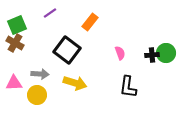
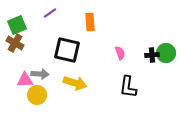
orange rectangle: rotated 42 degrees counterclockwise
black square: rotated 24 degrees counterclockwise
pink triangle: moved 11 px right, 3 px up
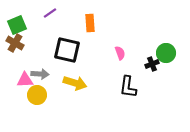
orange rectangle: moved 1 px down
black cross: moved 9 px down; rotated 16 degrees counterclockwise
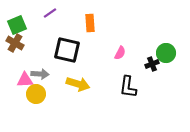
pink semicircle: rotated 48 degrees clockwise
yellow arrow: moved 3 px right, 1 px down
yellow circle: moved 1 px left, 1 px up
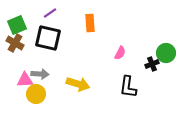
black square: moved 19 px left, 12 px up
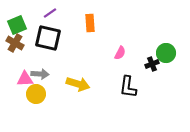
pink triangle: moved 1 px up
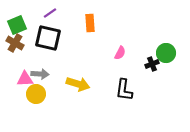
black L-shape: moved 4 px left, 3 px down
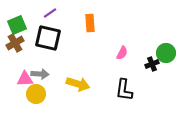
brown cross: rotated 30 degrees clockwise
pink semicircle: moved 2 px right
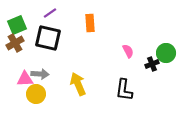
pink semicircle: moved 6 px right, 2 px up; rotated 56 degrees counterclockwise
yellow arrow: rotated 130 degrees counterclockwise
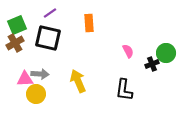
orange rectangle: moved 1 px left
yellow arrow: moved 3 px up
